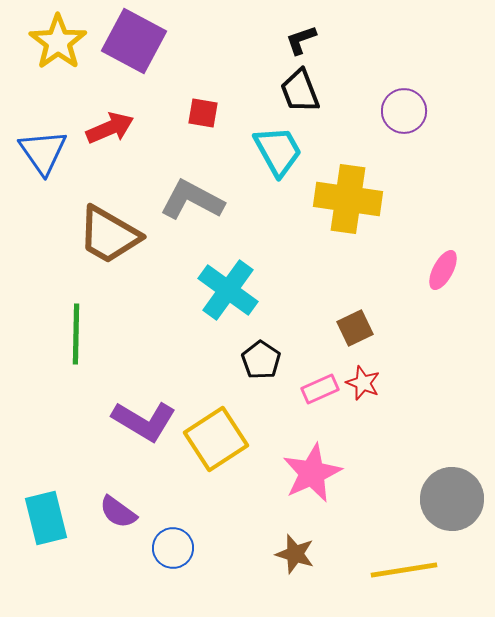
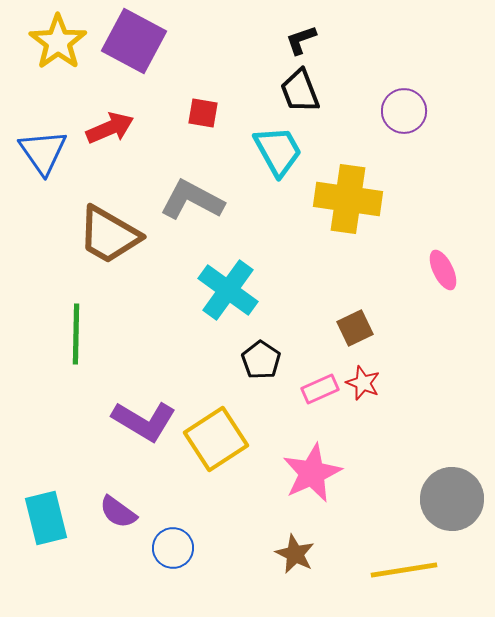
pink ellipse: rotated 54 degrees counterclockwise
brown star: rotated 9 degrees clockwise
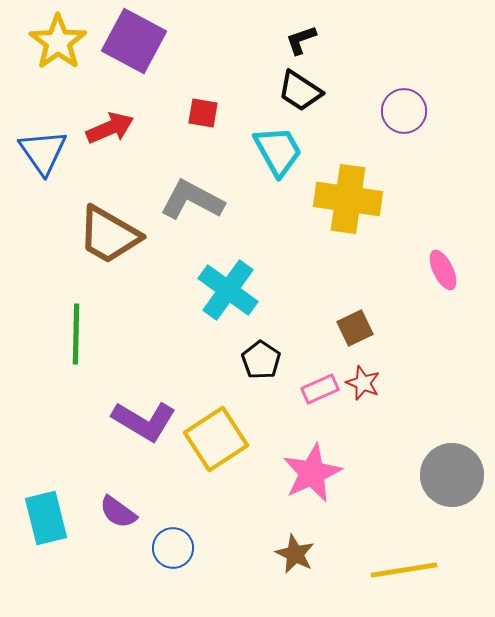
black trapezoid: rotated 36 degrees counterclockwise
gray circle: moved 24 px up
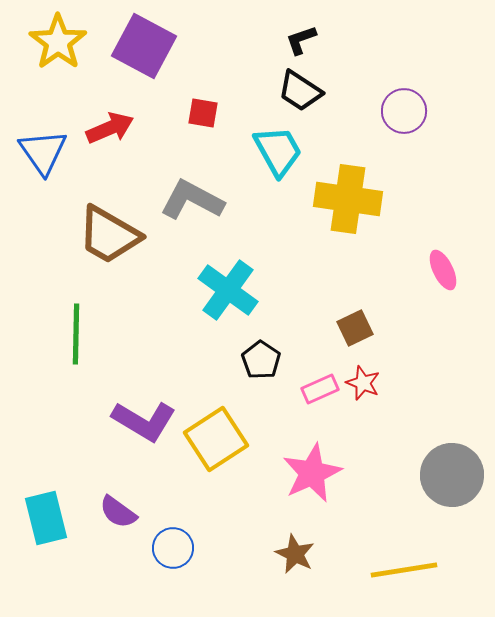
purple square: moved 10 px right, 5 px down
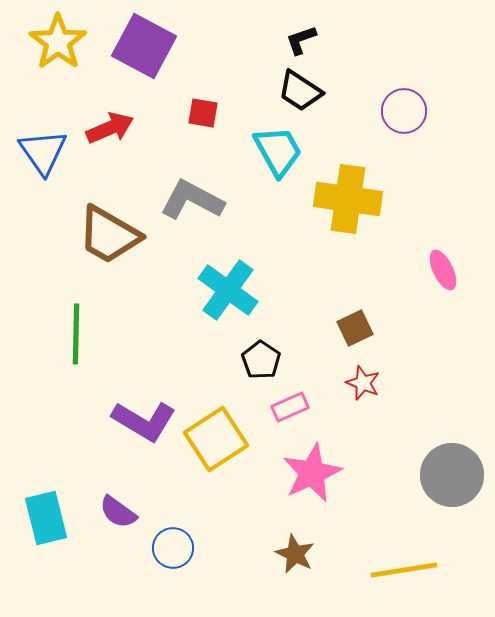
pink rectangle: moved 30 px left, 18 px down
